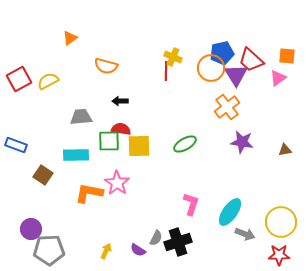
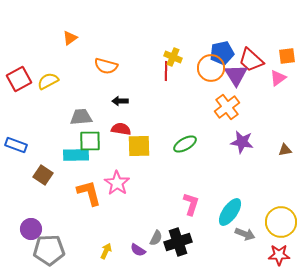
orange square: rotated 12 degrees counterclockwise
green square: moved 19 px left
orange L-shape: rotated 64 degrees clockwise
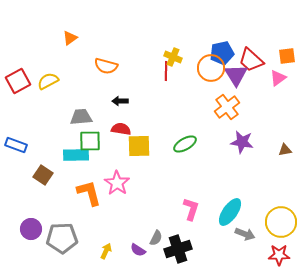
red square: moved 1 px left, 2 px down
pink L-shape: moved 5 px down
black cross: moved 7 px down
gray pentagon: moved 13 px right, 12 px up
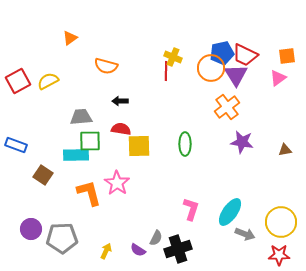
red trapezoid: moved 6 px left, 5 px up; rotated 16 degrees counterclockwise
green ellipse: rotated 60 degrees counterclockwise
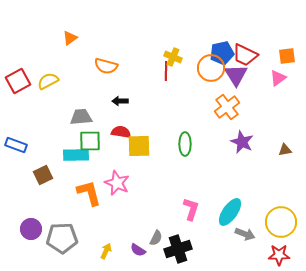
red semicircle: moved 3 px down
purple star: rotated 15 degrees clockwise
brown square: rotated 30 degrees clockwise
pink star: rotated 10 degrees counterclockwise
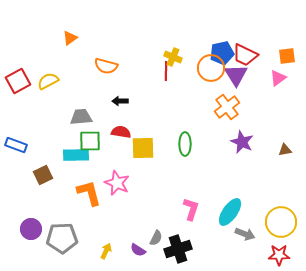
yellow square: moved 4 px right, 2 px down
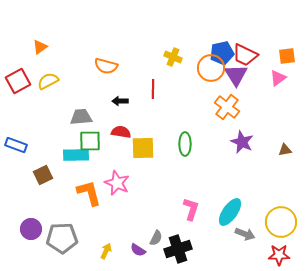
orange triangle: moved 30 px left, 9 px down
red line: moved 13 px left, 18 px down
orange cross: rotated 15 degrees counterclockwise
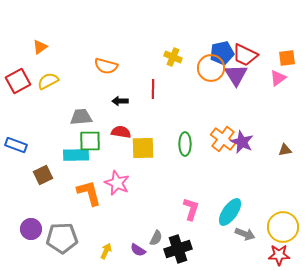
orange square: moved 2 px down
orange cross: moved 4 px left, 32 px down
yellow circle: moved 2 px right, 5 px down
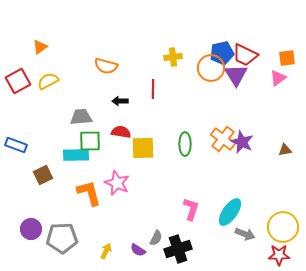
yellow cross: rotated 30 degrees counterclockwise
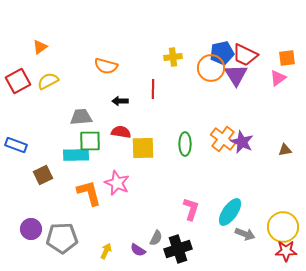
red star: moved 7 px right, 4 px up
